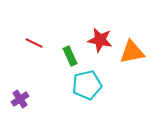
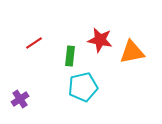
red line: rotated 60 degrees counterclockwise
green rectangle: rotated 30 degrees clockwise
cyan pentagon: moved 4 px left, 2 px down
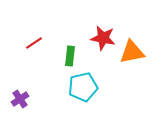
red star: moved 3 px right, 2 px up
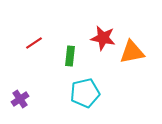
cyan pentagon: moved 2 px right, 6 px down
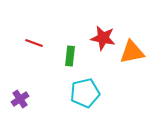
red line: rotated 54 degrees clockwise
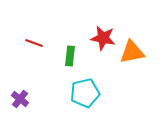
purple cross: rotated 18 degrees counterclockwise
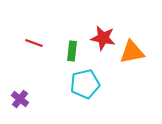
green rectangle: moved 2 px right, 5 px up
cyan pentagon: moved 9 px up
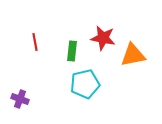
red line: moved 1 px right, 1 px up; rotated 60 degrees clockwise
orange triangle: moved 1 px right, 3 px down
purple cross: rotated 18 degrees counterclockwise
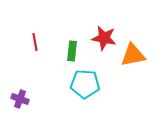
red star: moved 1 px right
cyan pentagon: rotated 16 degrees clockwise
